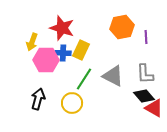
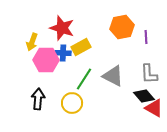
yellow rectangle: moved 3 px up; rotated 36 degrees clockwise
gray L-shape: moved 4 px right
black arrow: rotated 10 degrees counterclockwise
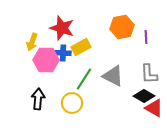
black diamond: rotated 20 degrees counterclockwise
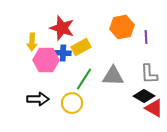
yellow arrow: rotated 18 degrees counterclockwise
gray triangle: rotated 25 degrees counterclockwise
black arrow: rotated 85 degrees clockwise
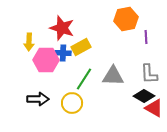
orange hexagon: moved 4 px right, 8 px up
yellow arrow: moved 3 px left
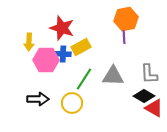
purple line: moved 22 px left
blue cross: moved 1 px down
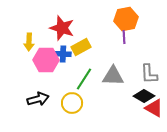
black arrow: rotated 15 degrees counterclockwise
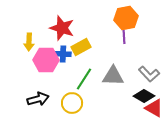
orange hexagon: moved 1 px up
gray L-shape: rotated 40 degrees counterclockwise
